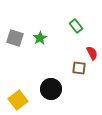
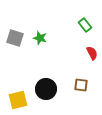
green rectangle: moved 9 px right, 1 px up
green star: rotated 24 degrees counterclockwise
brown square: moved 2 px right, 17 px down
black circle: moved 5 px left
yellow square: rotated 24 degrees clockwise
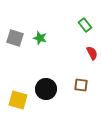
yellow square: rotated 30 degrees clockwise
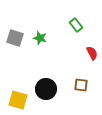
green rectangle: moved 9 px left
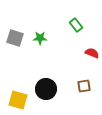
green star: rotated 16 degrees counterclockwise
red semicircle: rotated 40 degrees counterclockwise
brown square: moved 3 px right, 1 px down; rotated 16 degrees counterclockwise
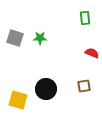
green rectangle: moved 9 px right, 7 px up; rotated 32 degrees clockwise
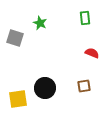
green star: moved 15 px up; rotated 24 degrees clockwise
black circle: moved 1 px left, 1 px up
yellow square: moved 1 px up; rotated 24 degrees counterclockwise
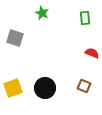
green star: moved 2 px right, 10 px up
brown square: rotated 32 degrees clockwise
yellow square: moved 5 px left, 11 px up; rotated 12 degrees counterclockwise
